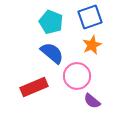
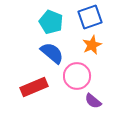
purple semicircle: moved 1 px right
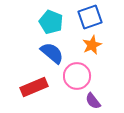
purple semicircle: rotated 12 degrees clockwise
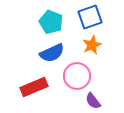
blue semicircle: rotated 115 degrees clockwise
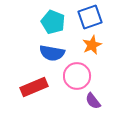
cyan pentagon: moved 2 px right
blue semicircle: rotated 35 degrees clockwise
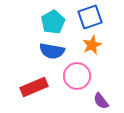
cyan pentagon: rotated 20 degrees clockwise
blue semicircle: moved 2 px up
purple semicircle: moved 8 px right
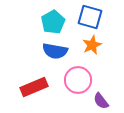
blue square: rotated 35 degrees clockwise
blue semicircle: moved 3 px right
pink circle: moved 1 px right, 4 px down
